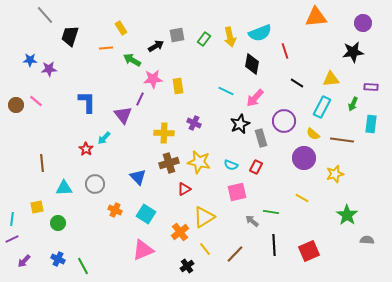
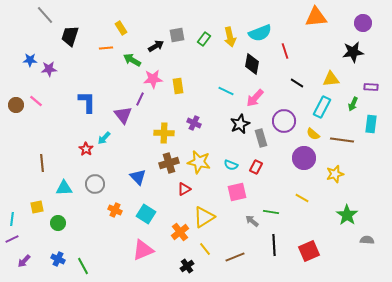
brown line at (235, 254): moved 3 px down; rotated 24 degrees clockwise
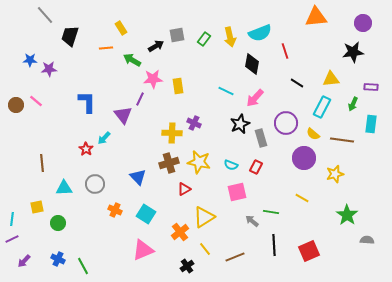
purple circle at (284, 121): moved 2 px right, 2 px down
yellow cross at (164, 133): moved 8 px right
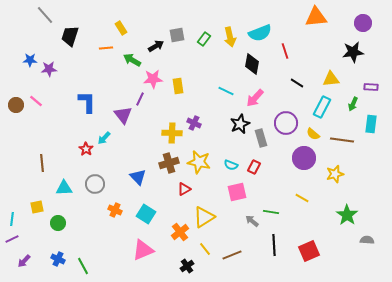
red rectangle at (256, 167): moved 2 px left
brown line at (235, 257): moved 3 px left, 2 px up
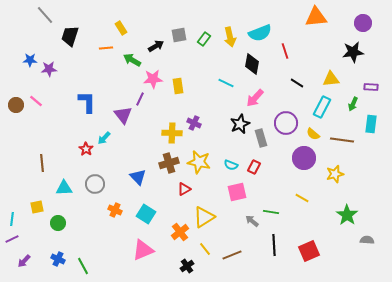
gray square at (177, 35): moved 2 px right
cyan line at (226, 91): moved 8 px up
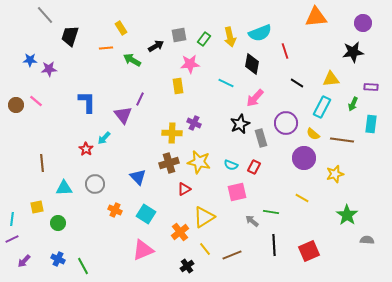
pink star at (153, 79): moved 37 px right, 15 px up
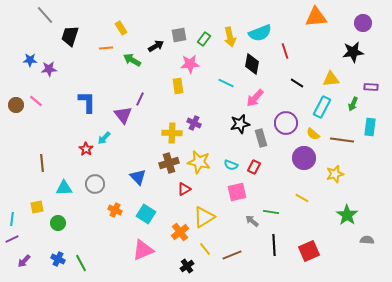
black star at (240, 124): rotated 12 degrees clockwise
cyan rectangle at (371, 124): moved 1 px left, 3 px down
green line at (83, 266): moved 2 px left, 3 px up
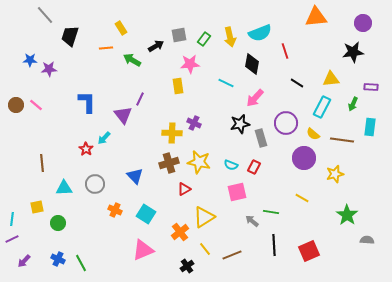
pink line at (36, 101): moved 4 px down
blue triangle at (138, 177): moved 3 px left, 1 px up
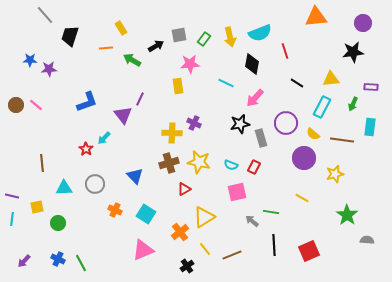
blue L-shape at (87, 102): rotated 70 degrees clockwise
purple line at (12, 239): moved 43 px up; rotated 40 degrees clockwise
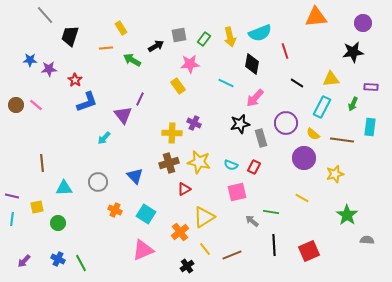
yellow rectangle at (178, 86): rotated 28 degrees counterclockwise
red star at (86, 149): moved 11 px left, 69 px up
gray circle at (95, 184): moved 3 px right, 2 px up
